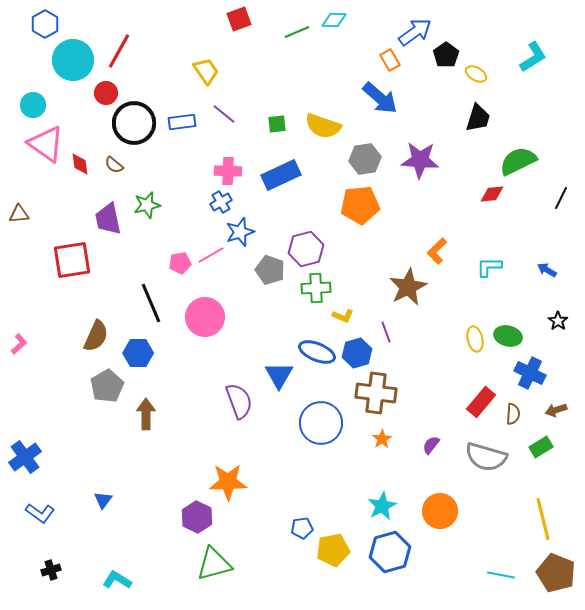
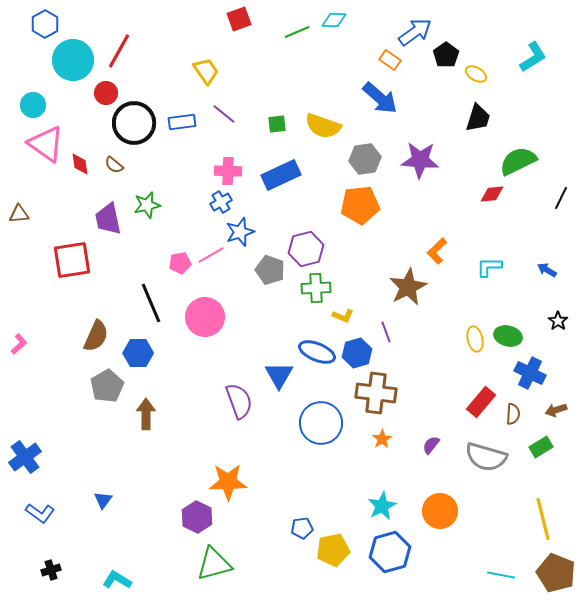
orange rectangle at (390, 60): rotated 25 degrees counterclockwise
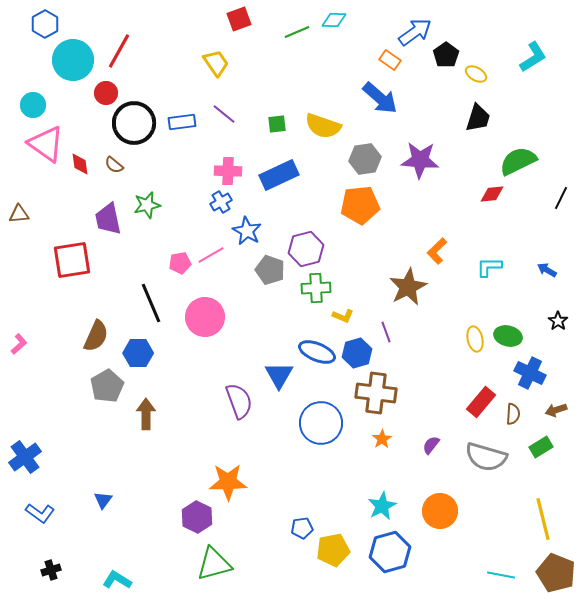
yellow trapezoid at (206, 71): moved 10 px right, 8 px up
blue rectangle at (281, 175): moved 2 px left
blue star at (240, 232): moved 7 px right, 1 px up; rotated 24 degrees counterclockwise
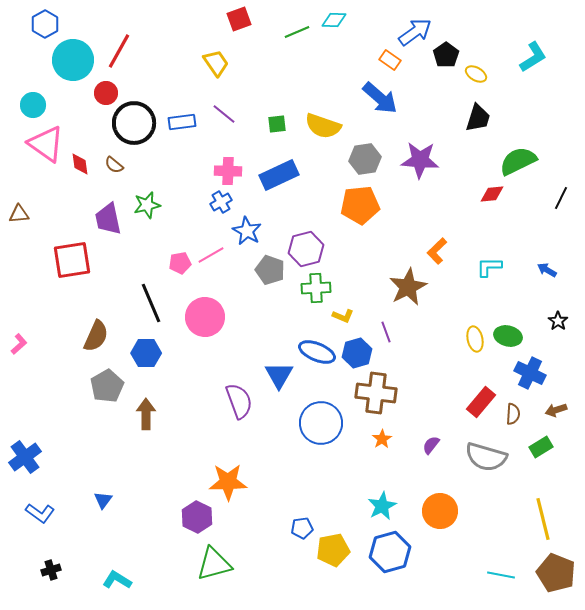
blue hexagon at (138, 353): moved 8 px right
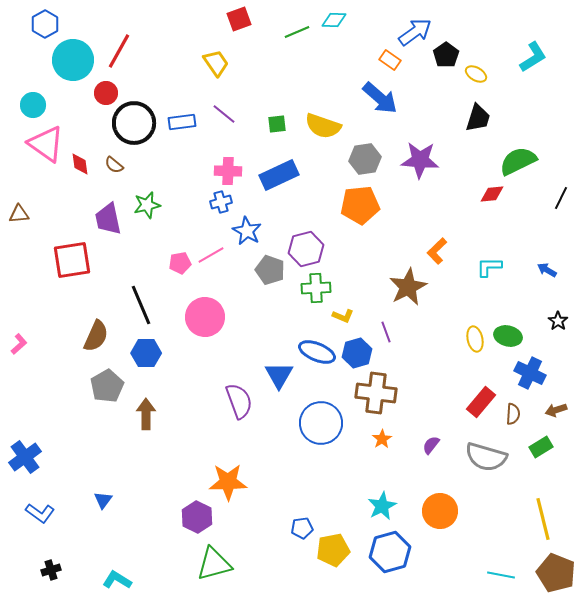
blue cross at (221, 202): rotated 15 degrees clockwise
black line at (151, 303): moved 10 px left, 2 px down
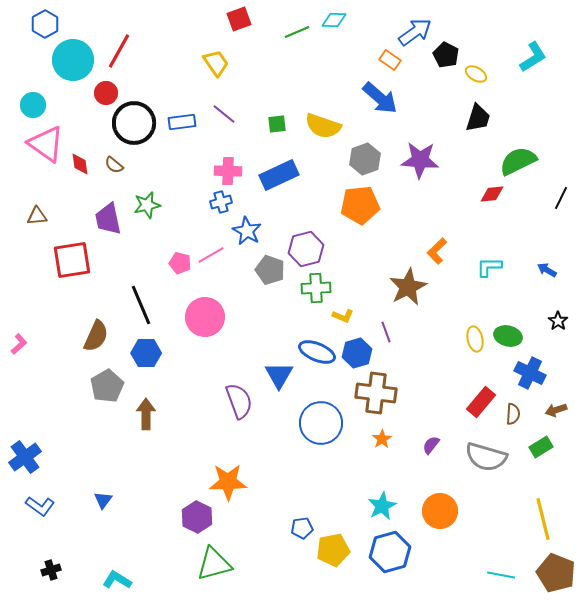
black pentagon at (446, 55): rotated 10 degrees counterclockwise
gray hexagon at (365, 159): rotated 12 degrees counterclockwise
brown triangle at (19, 214): moved 18 px right, 2 px down
pink pentagon at (180, 263): rotated 25 degrees clockwise
blue L-shape at (40, 513): moved 7 px up
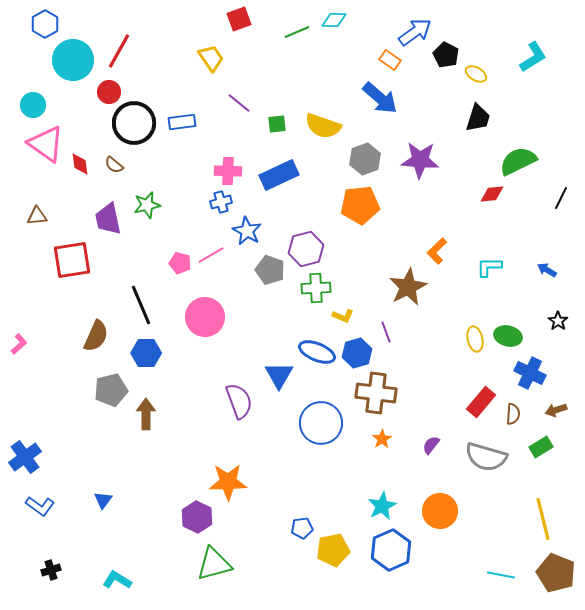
yellow trapezoid at (216, 63): moved 5 px left, 5 px up
red circle at (106, 93): moved 3 px right, 1 px up
purple line at (224, 114): moved 15 px right, 11 px up
gray pentagon at (107, 386): moved 4 px right, 4 px down; rotated 16 degrees clockwise
blue hexagon at (390, 552): moved 1 px right, 2 px up; rotated 9 degrees counterclockwise
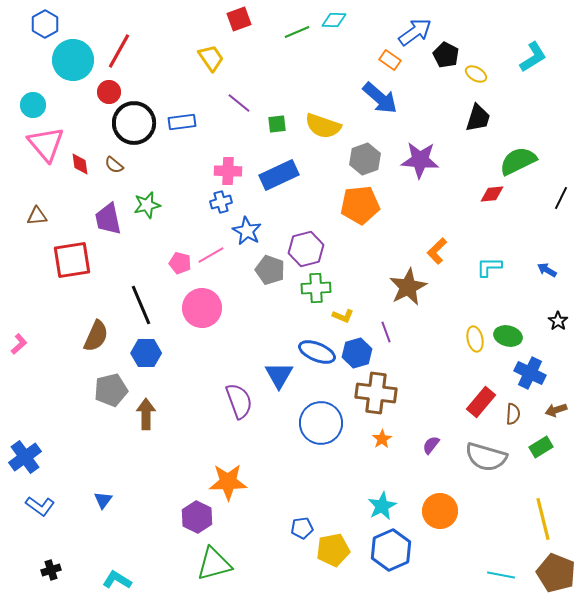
pink triangle at (46, 144): rotated 15 degrees clockwise
pink circle at (205, 317): moved 3 px left, 9 px up
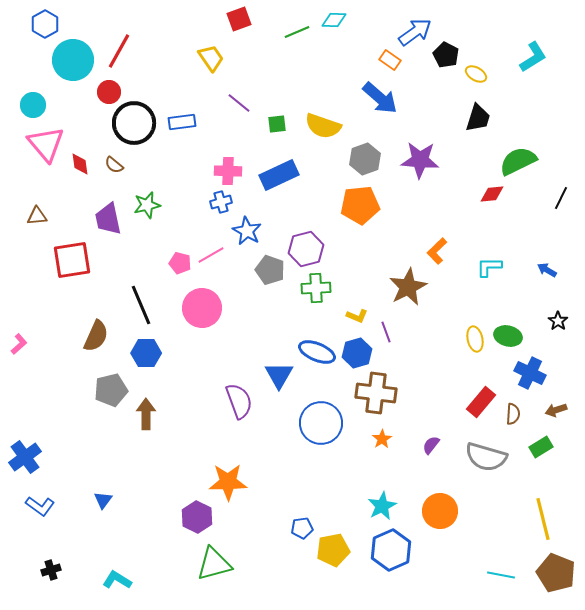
yellow L-shape at (343, 316): moved 14 px right
